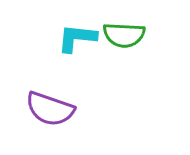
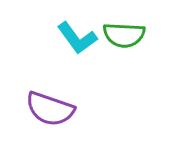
cyan L-shape: rotated 132 degrees counterclockwise
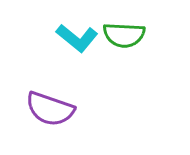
cyan L-shape: rotated 15 degrees counterclockwise
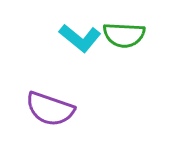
cyan L-shape: moved 3 px right
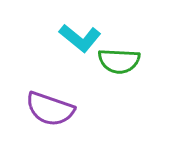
green semicircle: moved 5 px left, 26 px down
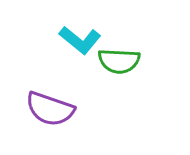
cyan L-shape: moved 2 px down
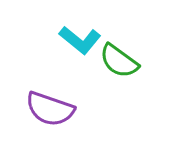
green semicircle: rotated 33 degrees clockwise
